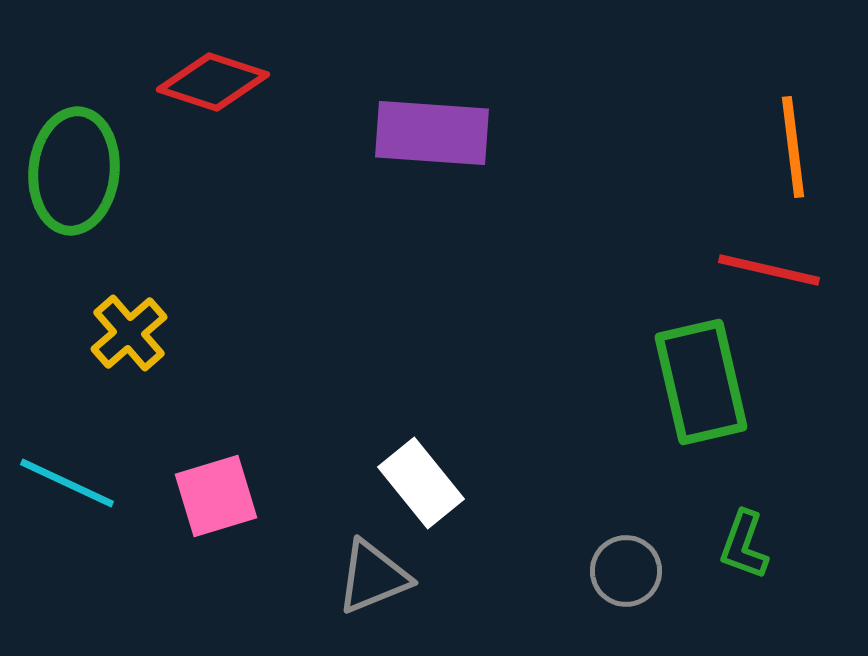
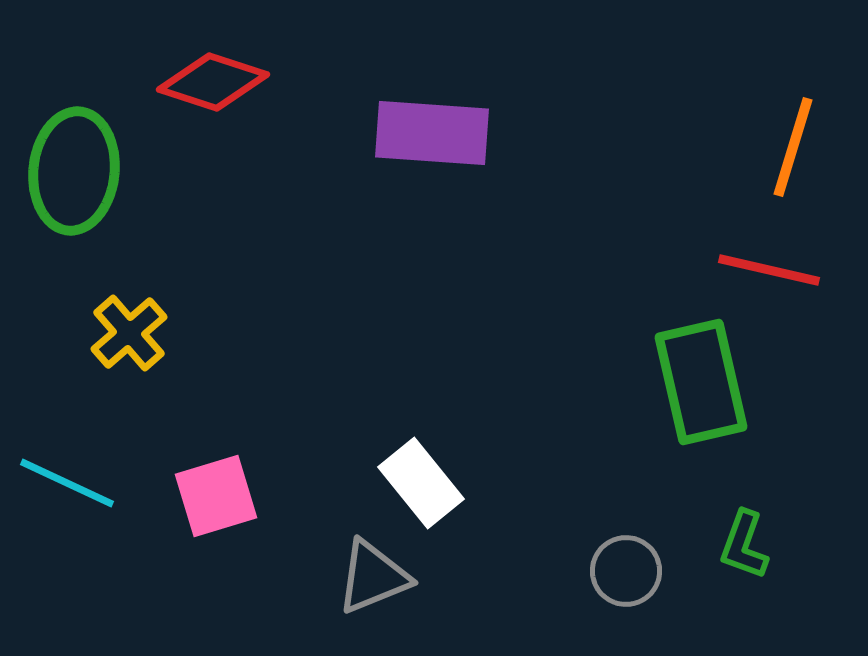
orange line: rotated 24 degrees clockwise
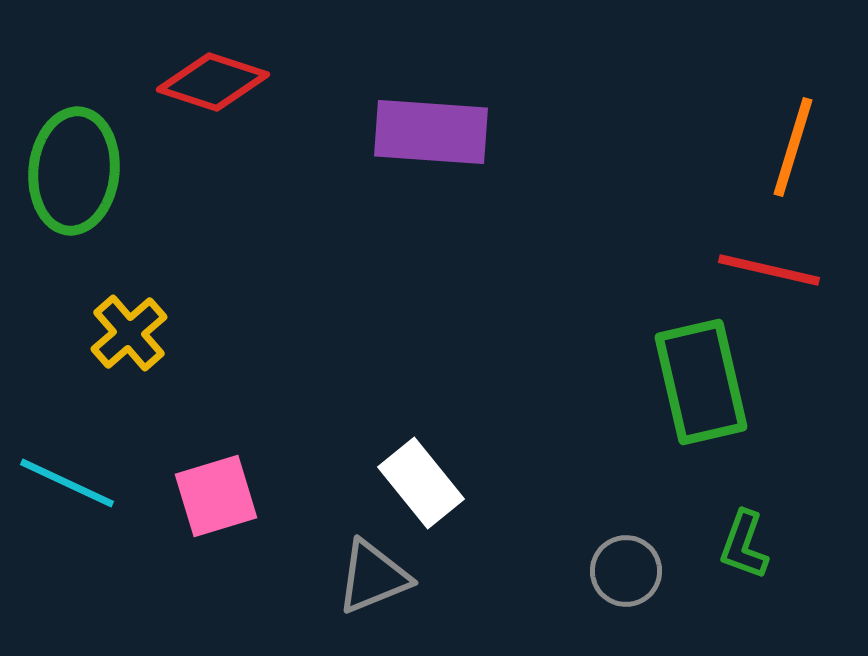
purple rectangle: moved 1 px left, 1 px up
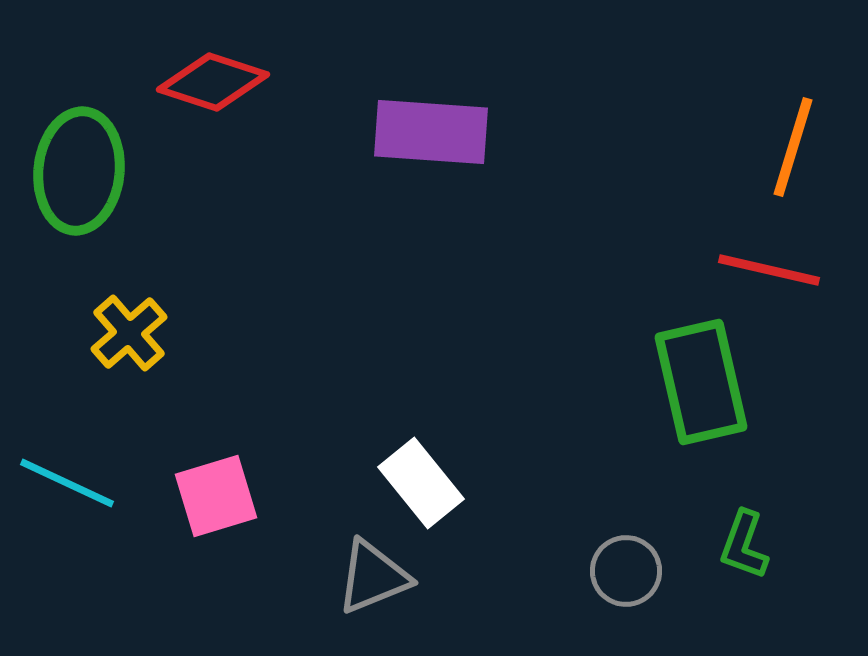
green ellipse: moved 5 px right
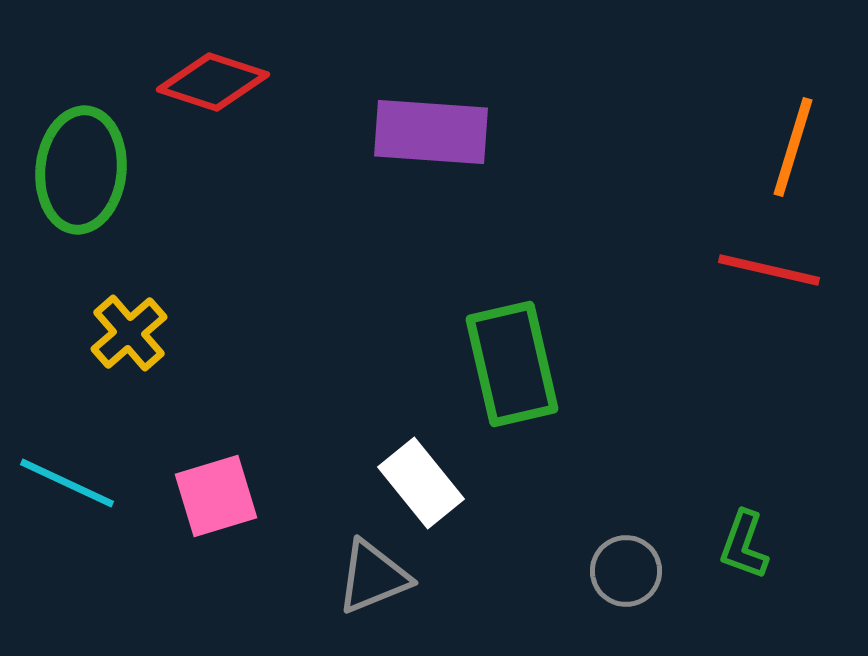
green ellipse: moved 2 px right, 1 px up
green rectangle: moved 189 px left, 18 px up
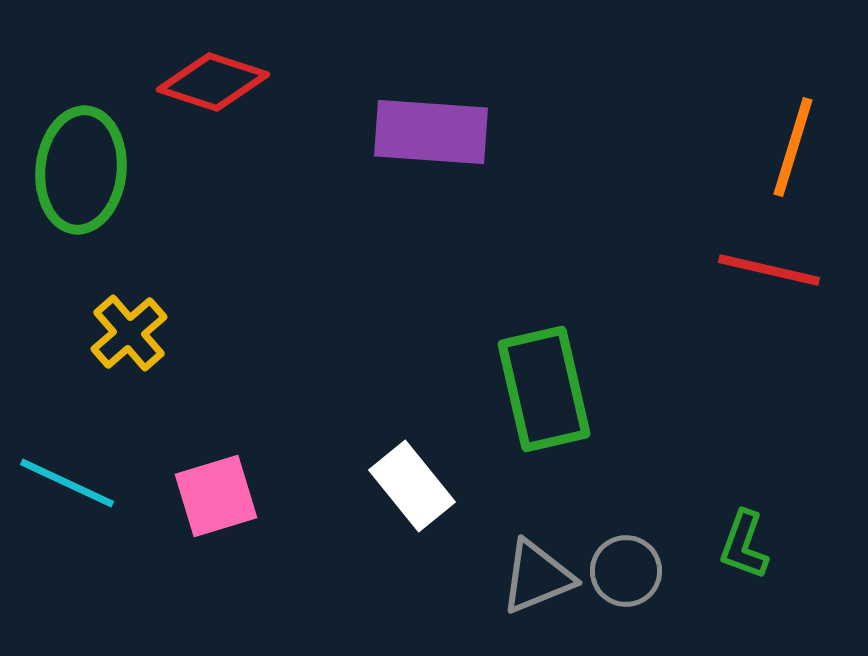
green rectangle: moved 32 px right, 25 px down
white rectangle: moved 9 px left, 3 px down
gray triangle: moved 164 px right
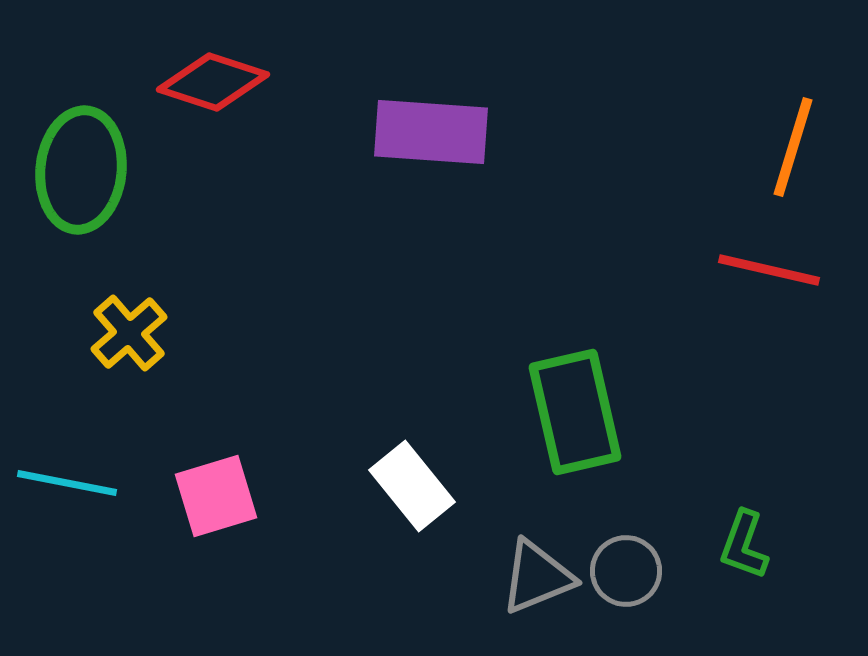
green rectangle: moved 31 px right, 23 px down
cyan line: rotated 14 degrees counterclockwise
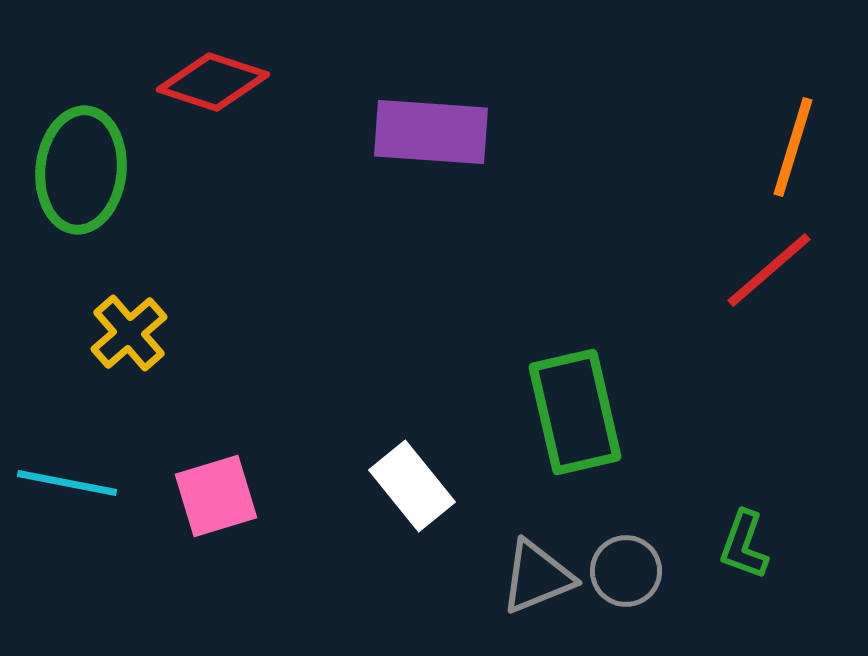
red line: rotated 54 degrees counterclockwise
